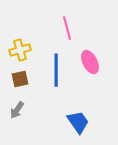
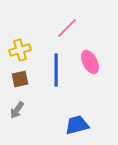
pink line: rotated 60 degrees clockwise
blue trapezoid: moved 1 px left, 3 px down; rotated 70 degrees counterclockwise
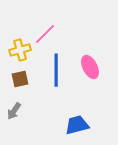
pink line: moved 22 px left, 6 px down
pink ellipse: moved 5 px down
gray arrow: moved 3 px left, 1 px down
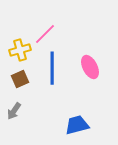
blue line: moved 4 px left, 2 px up
brown square: rotated 12 degrees counterclockwise
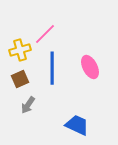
gray arrow: moved 14 px right, 6 px up
blue trapezoid: rotated 40 degrees clockwise
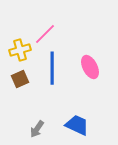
gray arrow: moved 9 px right, 24 px down
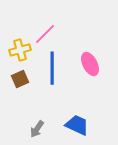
pink ellipse: moved 3 px up
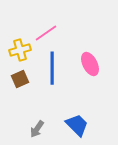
pink line: moved 1 px right, 1 px up; rotated 10 degrees clockwise
blue trapezoid: rotated 20 degrees clockwise
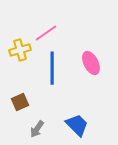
pink ellipse: moved 1 px right, 1 px up
brown square: moved 23 px down
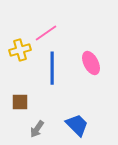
brown square: rotated 24 degrees clockwise
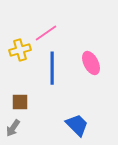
gray arrow: moved 24 px left, 1 px up
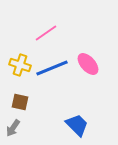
yellow cross: moved 15 px down; rotated 35 degrees clockwise
pink ellipse: moved 3 px left, 1 px down; rotated 15 degrees counterclockwise
blue line: rotated 68 degrees clockwise
brown square: rotated 12 degrees clockwise
